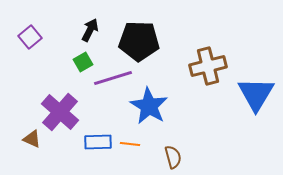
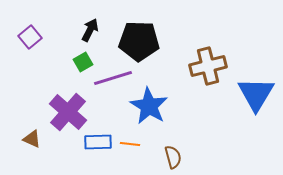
purple cross: moved 8 px right
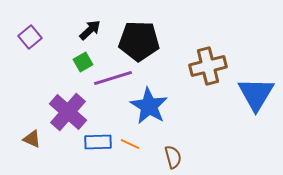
black arrow: rotated 20 degrees clockwise
orange line: rotated 18 degrees clockwise
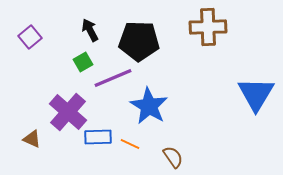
black arrow: rotated 75 degrees counterclockwise
brown cross: moved 39 px up; rotated 12 degrees clockwise
purple line: rotated 6 degrees counterclockwise
blue rectangle: moved 5 px up
brown semicircle: rotated 20 degrees counterclockwise
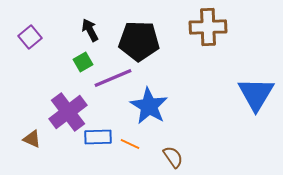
purple cross: rotated 12 degrees clockwise
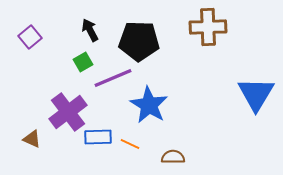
blue star: moved 1 px up
brown semicircle: rotated 55 degrees counterclockwise
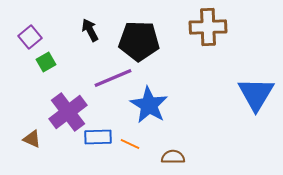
green square: moved 37 px left
